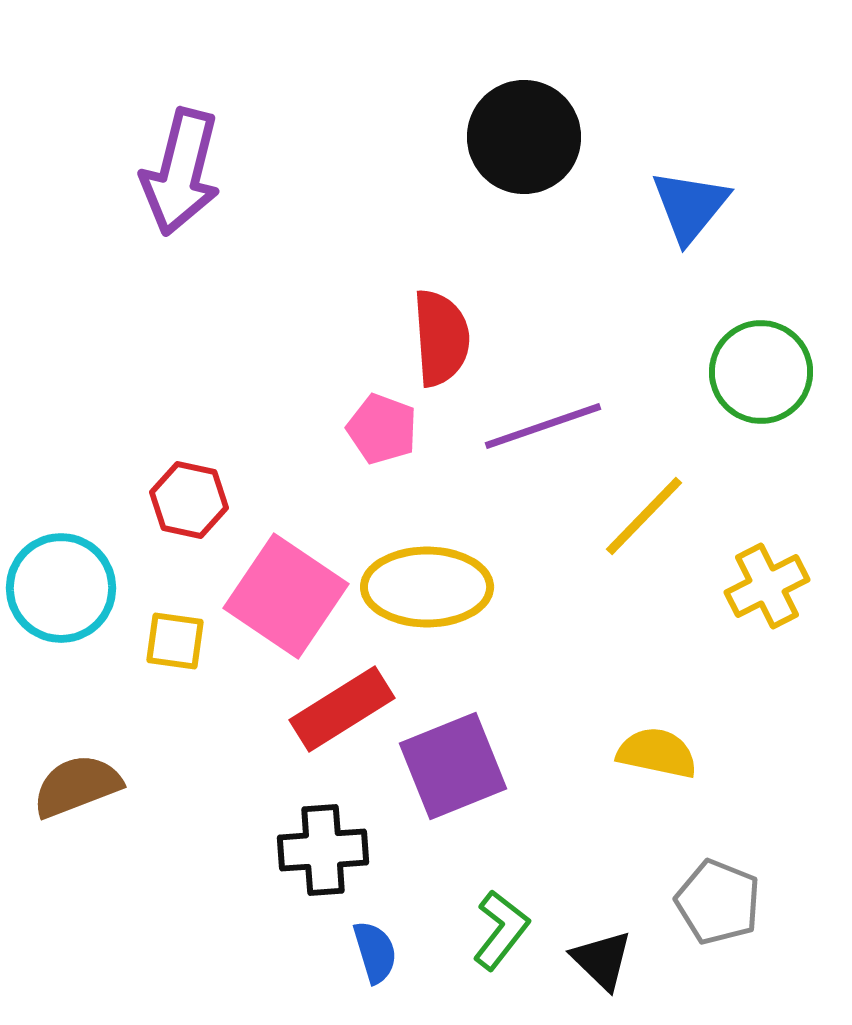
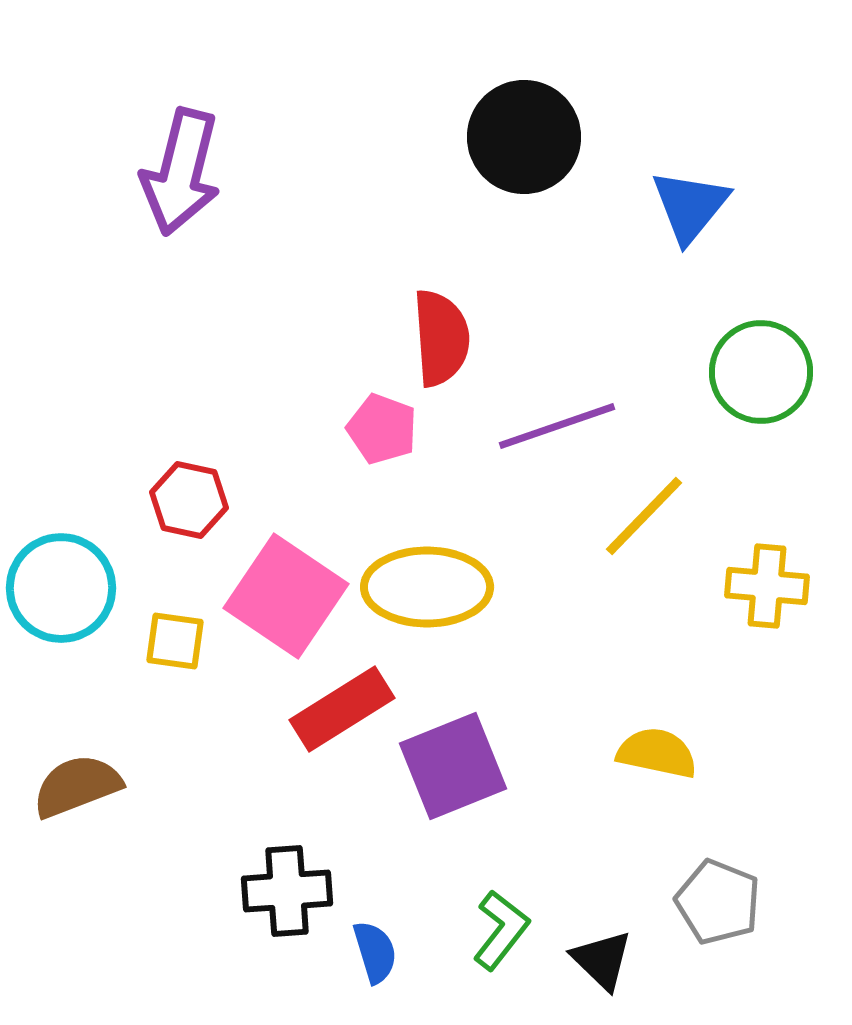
purple line: moved 14 px right
yellow cross: rotated 32 degrees clockwise
black cross: moved 36 px left, 41 px down
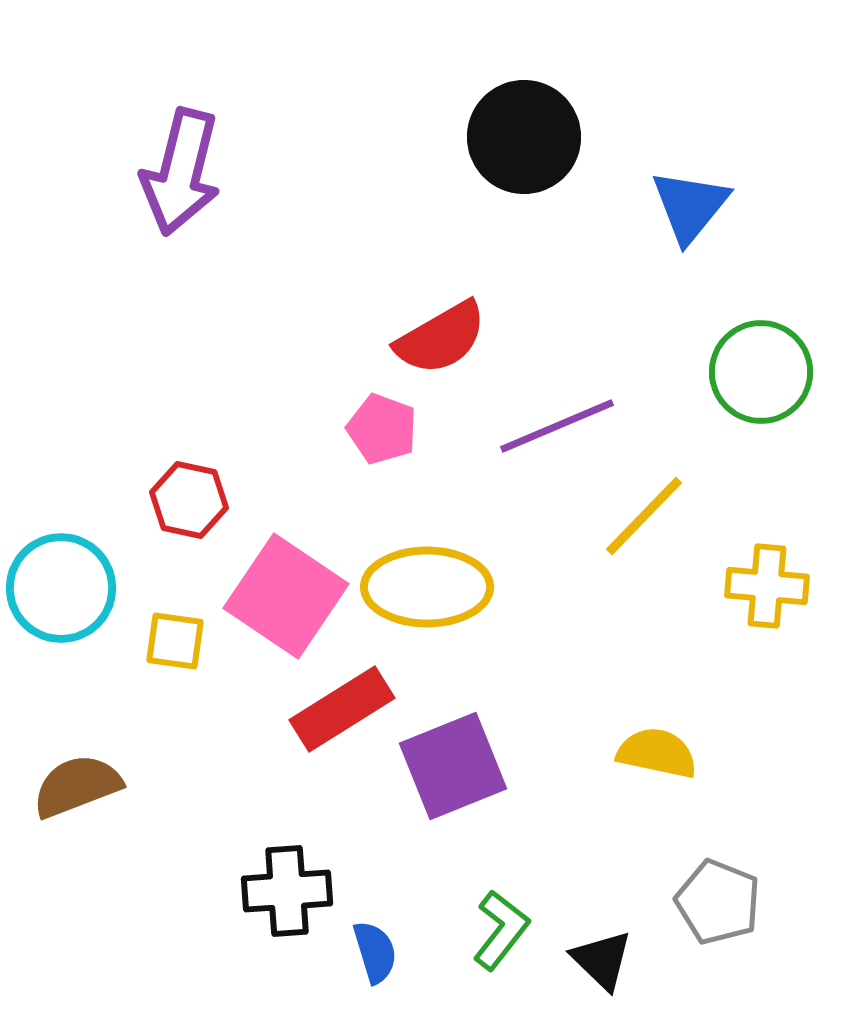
red semicircle: rotated 64 degrees clockwise
purple line: rotated 4 degrees counterclockwise
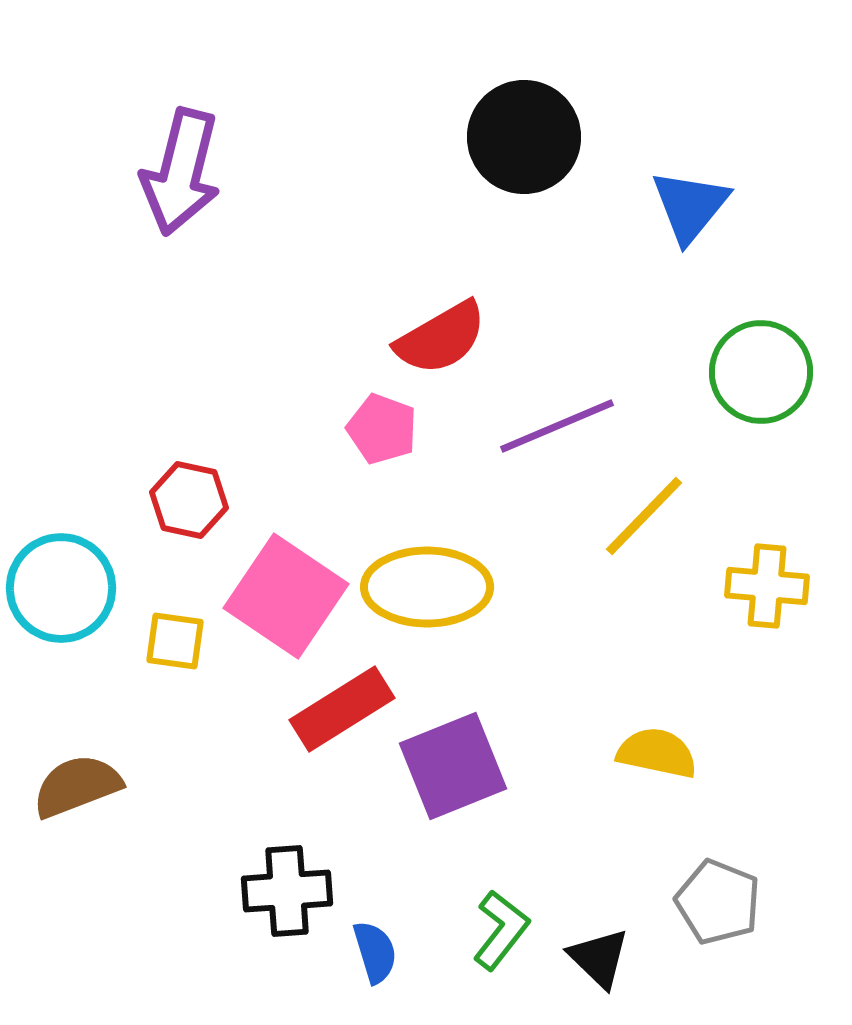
black triangle: moved 3 px left, 2 px up
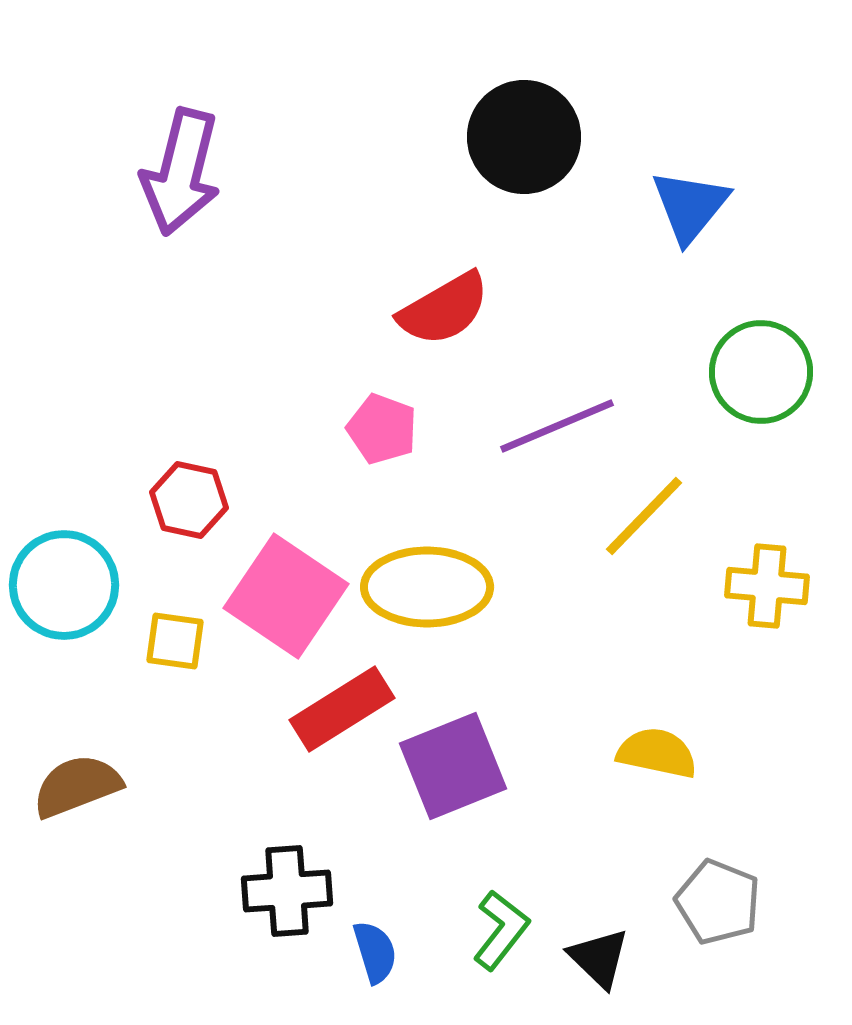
red semicircle: moved 3 px right, 29 px up
cyan circle: moved 3 px right, 3 px up
